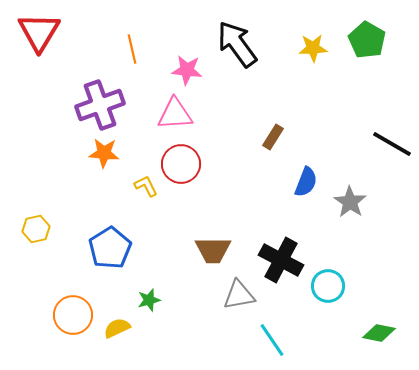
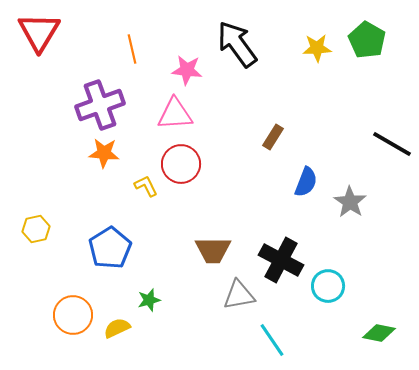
yellow star: moved 4 px right
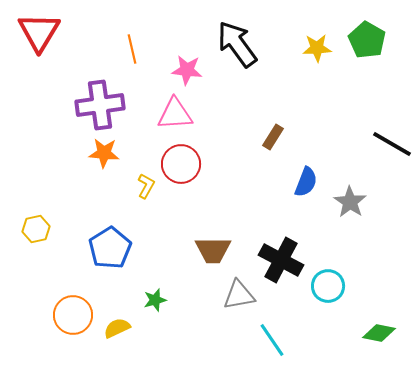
purple cross: rotated 12 degrees clockwise
yellow L-shape: rotated 55 degrees clockwise
green star: moved 6 px right
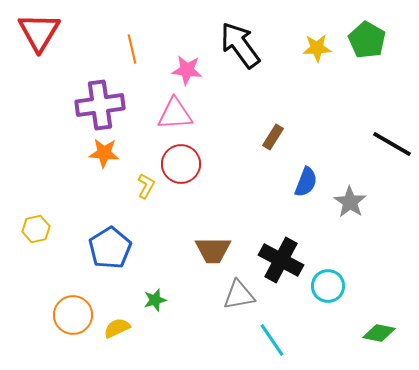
black arrow: moved 3 px right, 1 px down
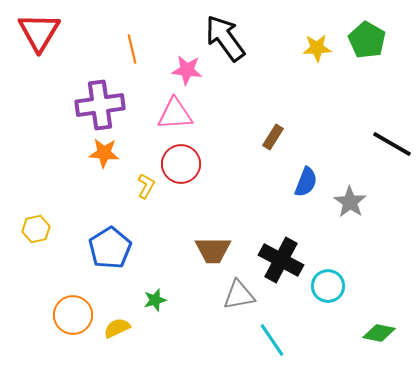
black arrow: moved 15 px left, 7 px up
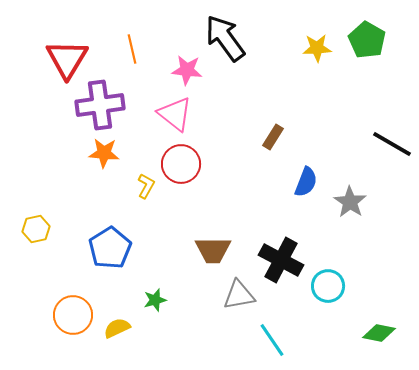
red triangle: moved 28 px right, 27 px down
pink triangle: rotated 42 degrees clockwise
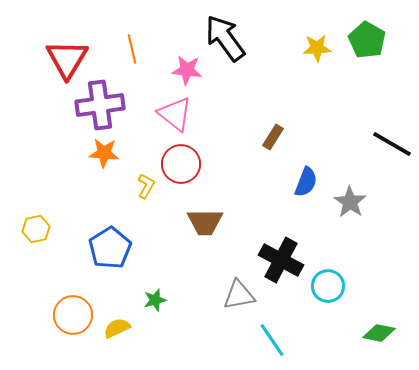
brown trapezoid: moved 8 px left, 28 px up
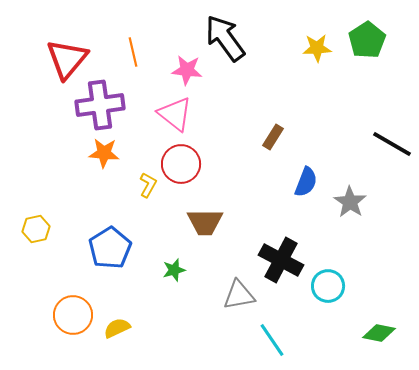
green pentagon: rotated 9 degrees clockwise
orange line: moved 1 px right, 3 px down
red triangle: rotated 9 degrees clockwise
yellow L-shape: moved 2 px right, 1 px up
green star: moved 19 px right, 30 px up
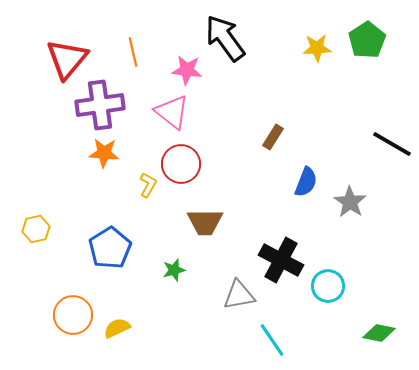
pink triangle: moved 3 px left, 2 px up
